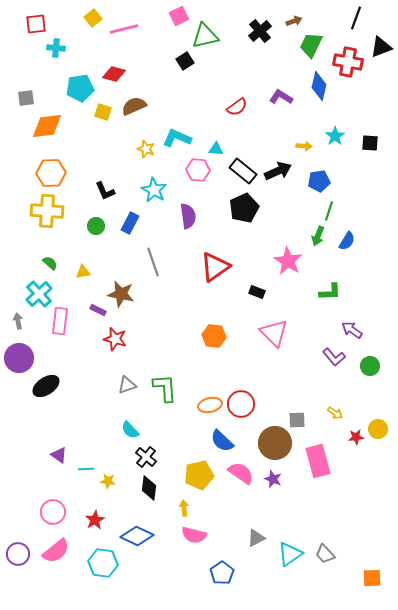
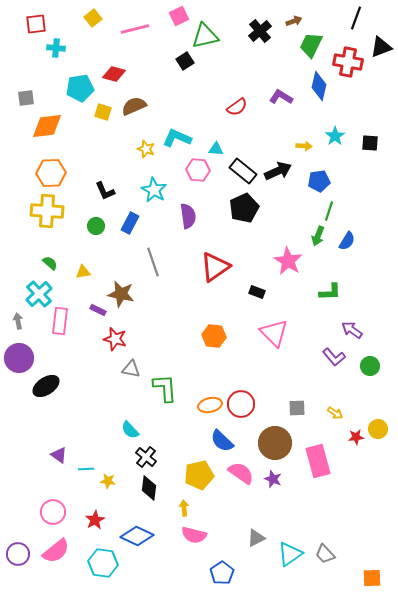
pink line at (124, 29): moved 11 px right
gray triangle at (127, 385): moved 4 px right, 16 px up; rotated 30 degrees clockwise
gray square at (297, 420): moved 12 px up
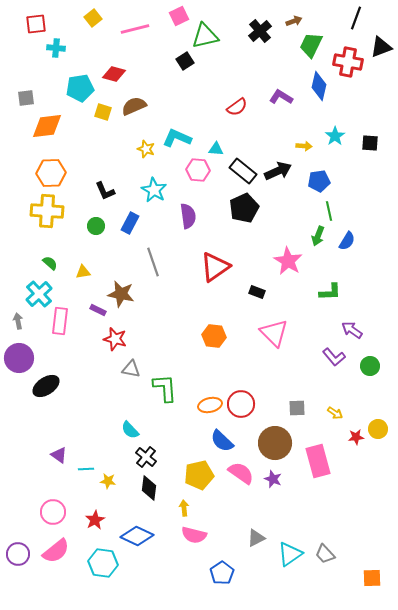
green line at (329, 211): rotated 30 degrees counterclockwise
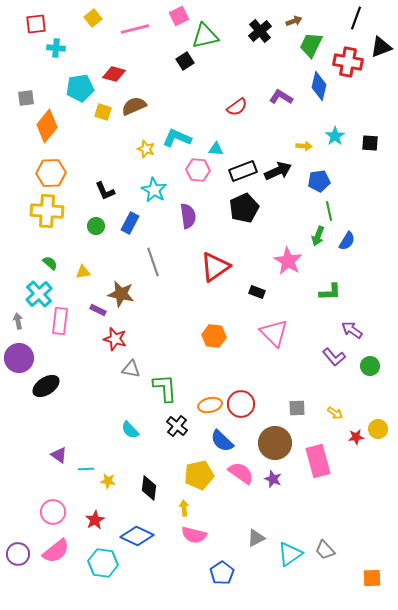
orange diamond at (47, 126): rotated 44 degrees counterclockwise
black rectangle at (243, 171): rotated 60 degrees counterclockwise
black cross at (146, 457): moved 31 px right, 31 px up
gray trapezoid at (325, 554): moved 4 px up
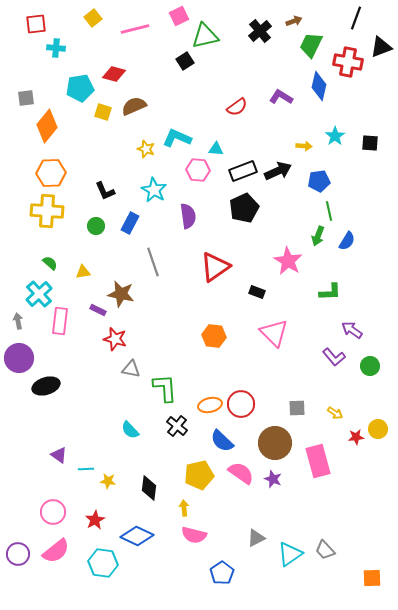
black ellipse at (46, 386): rotated 16 degrees clockwise
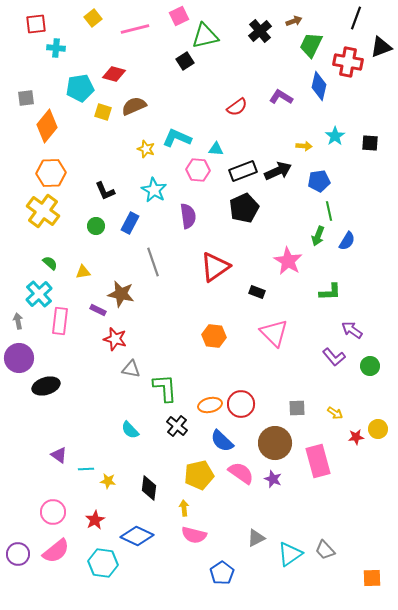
yellow cross at (47, 211): moved 4 px left; rotated 32 degrees clockwise
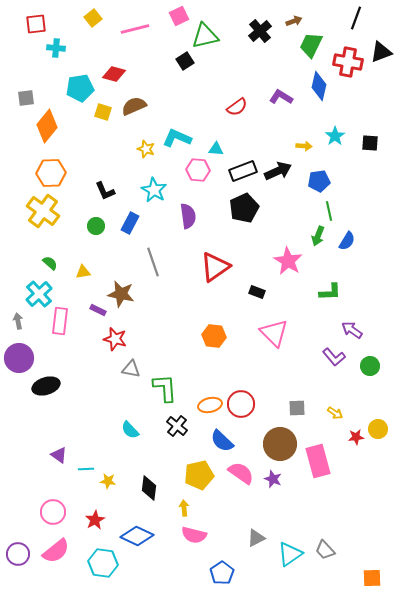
black triangle at (381, 47): moved 5 px down
brown circle at (275, 443): moved 5 px right, 1 px down
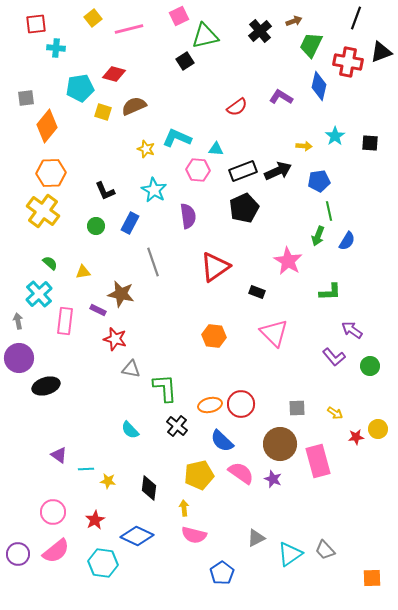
pink line at (135, 29): moved 6 px left
pink rectangle at (60, 321): moved 5 px right
